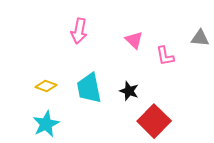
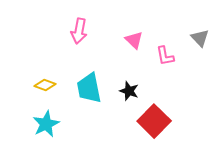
gray triangle: rotated 42 degrees clockwise
yellow diamond: moved 1 px left, 1 px up
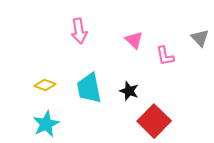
pink arrow: rotated 20 degrees counterclockwise
